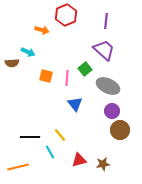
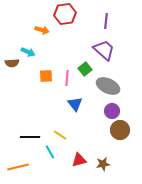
red hexagon: moved 1 px left, 1 px up; rotated 15 degrees clockwise
orange square: rotated 16 degrees counterclockwise
yellow line: rotated 16 degrees counterclockwise
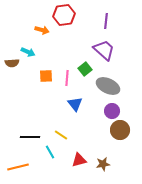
red hexagon: moved 1 px left, 1 px down
yellow line: moved 1 px right
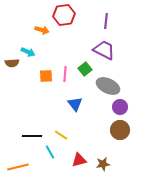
purple trapezoid: rotated 15 degrees counterclockwise
pink line: moved 2 px left, 4 px up
purple circle: moved 8 px right, 4 px up
black line: moved 2 px right, 1 px up
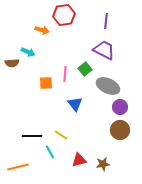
orange square: moved 7 px down
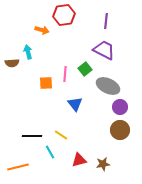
cyan arrow: rotated 128 degrees counterclockwise
